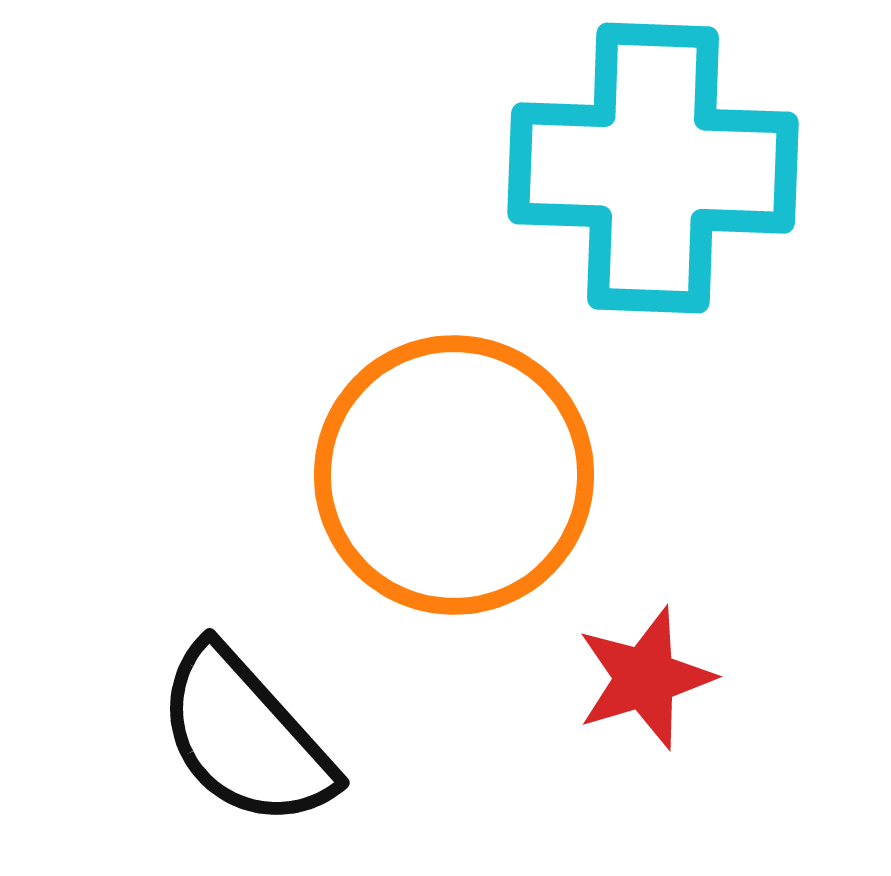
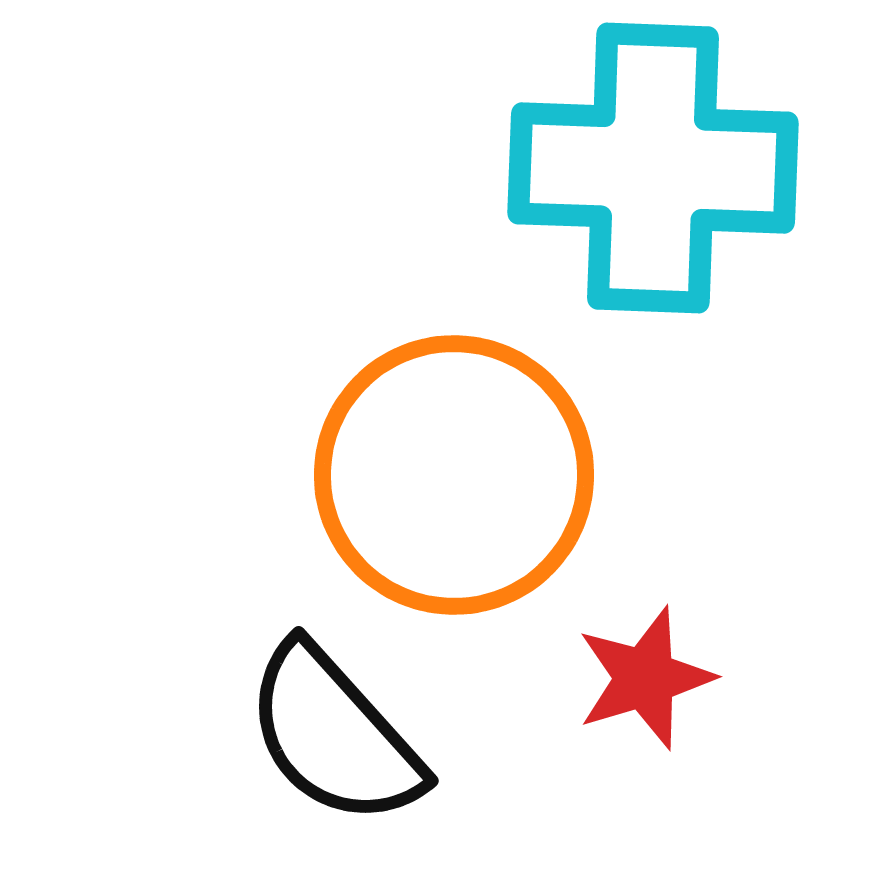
black semicircle: moved 89 px right, 2 px up
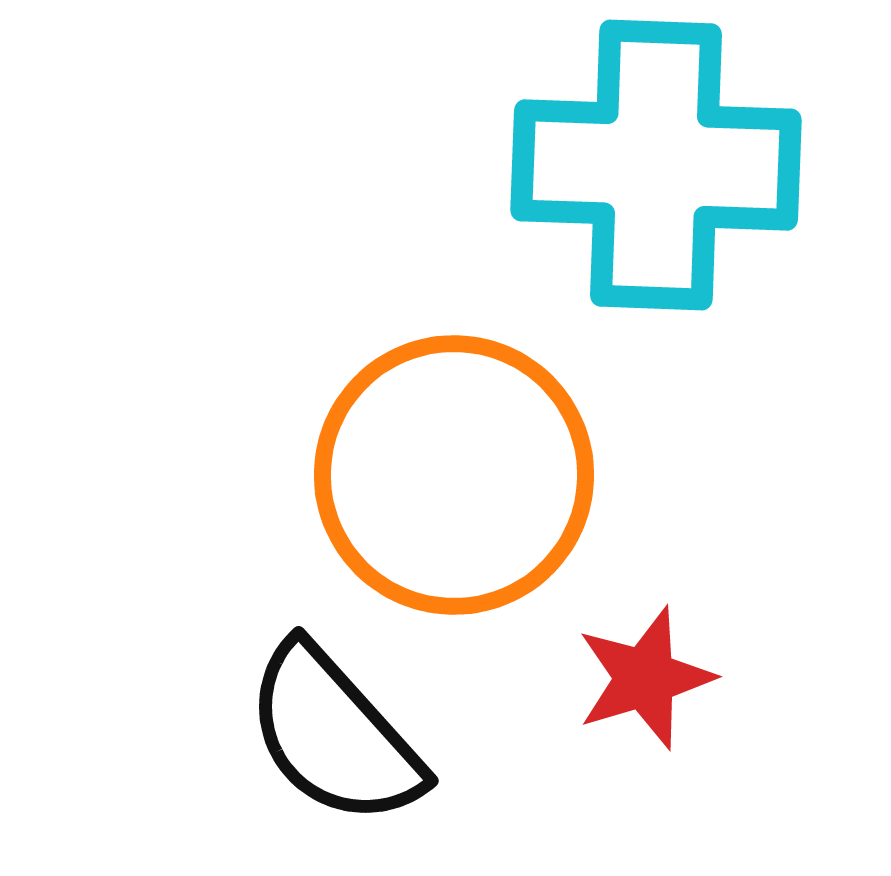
cyan cross: moved 3 px right, 3 px up
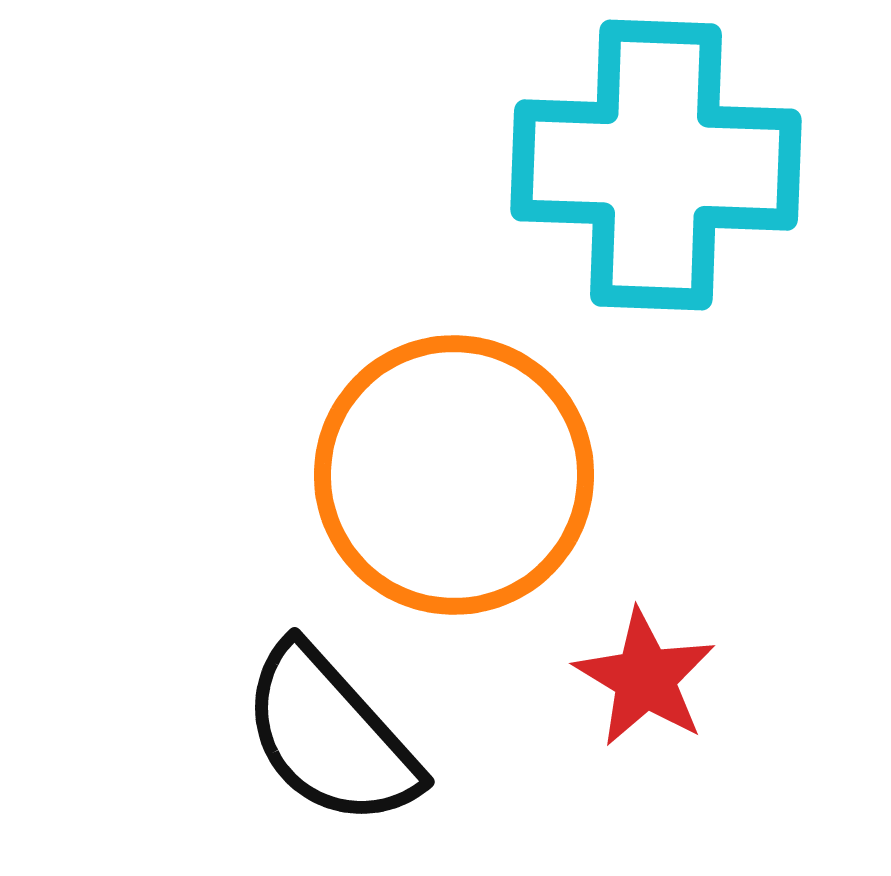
red star: rotated 24 degrees counterclockwise
black semicircle: moved 4 px left, 1 px down
